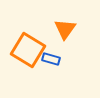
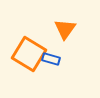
orange square: moved 1 px right, 4 px down
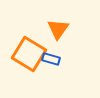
orange triangle: moved 7 px left
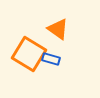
orange triangle: rotated 30 degrees counterclockwise
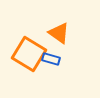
orange triangle: moved 1 px right, 4 px down
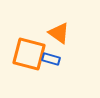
orange square: rotated 16 degrees counterclockwise
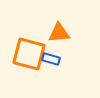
orange triangle: rotated 40 degrees counterclockwise
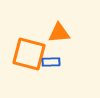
blue rectangle: moved 3 px down; rotated 18 degrees counterclockwise
